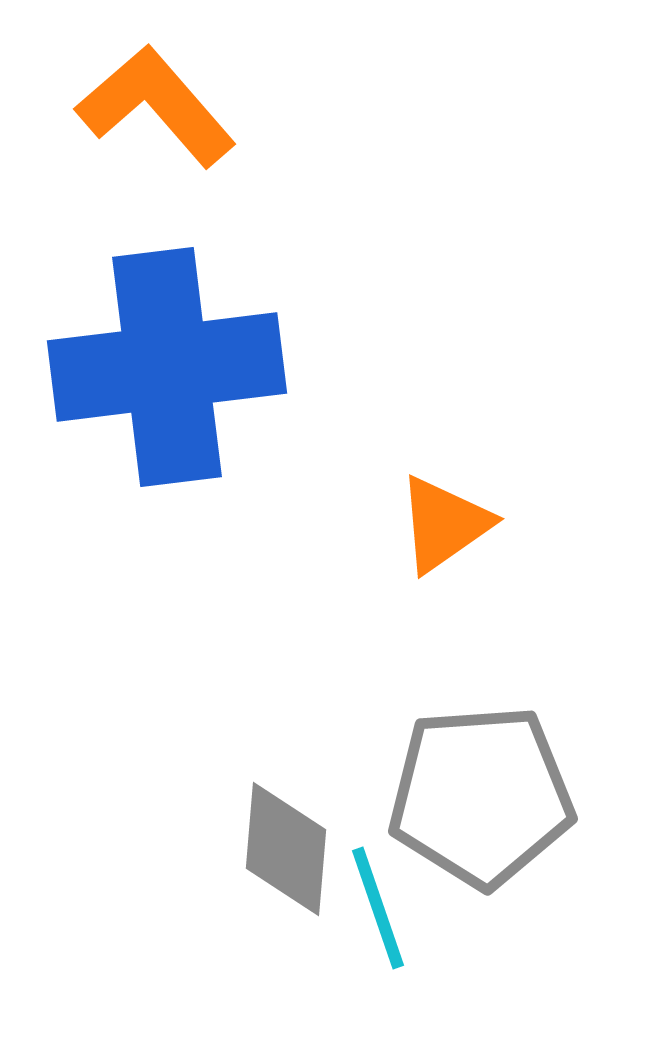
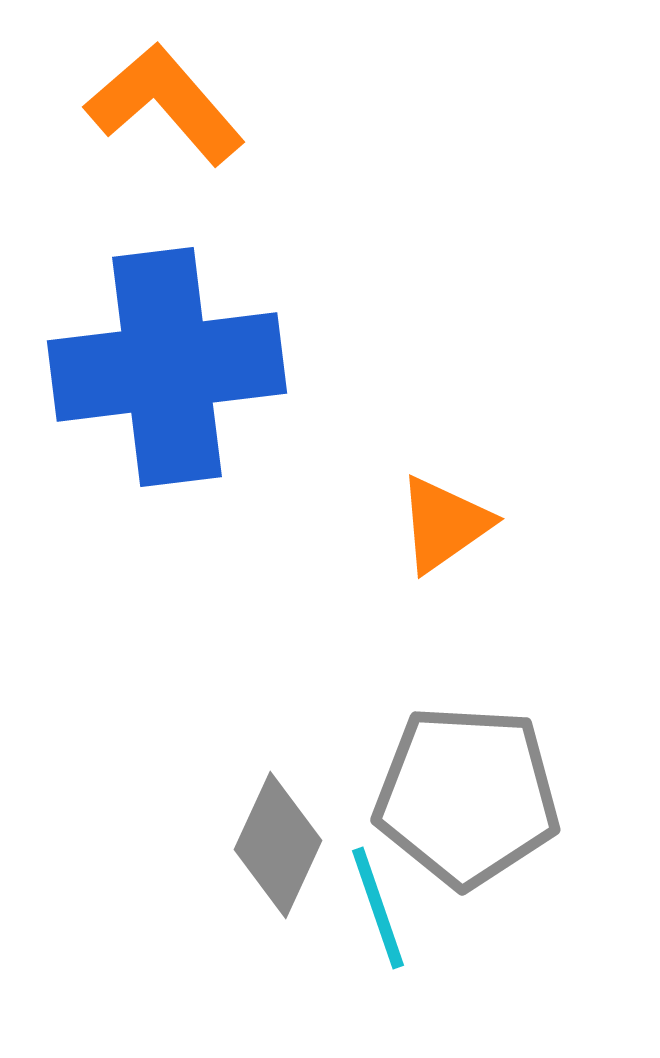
orange L-shape: moved 9 px right, 2 px up
gray pentagon: moved 14 px left; rotated 7 degrees clockwise
gray diamond: moved 8 px left, 4 px up; rotated 20 degrees clockwise
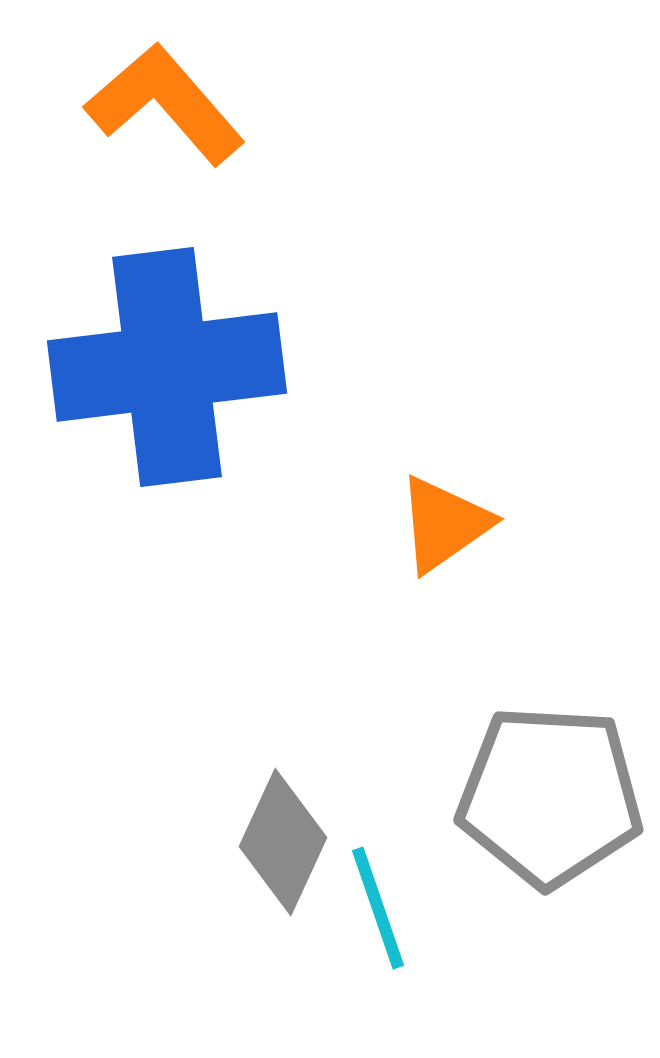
gray pentagon: moved 83 px right
gray diamond: moved 5 px right, 3 px up
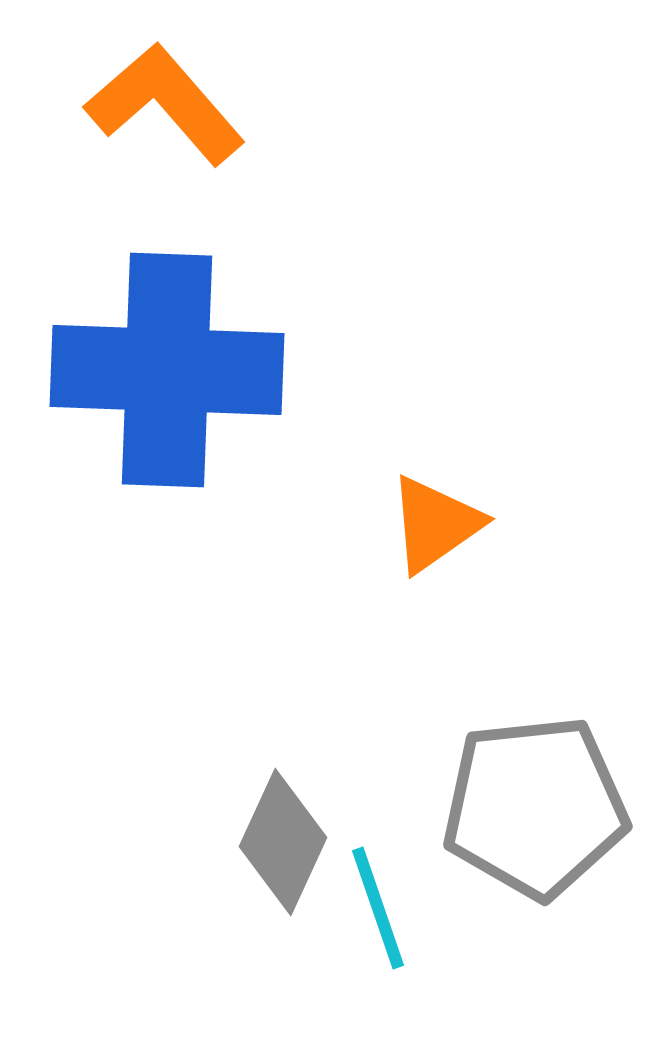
blue cross: moved 3 px down; rotated 9 degrees clockwise
orange triangle: moved 9 px left
gray pentagon: moved 15 px left, 11 px down; rotated 9 degrees counterclockwise
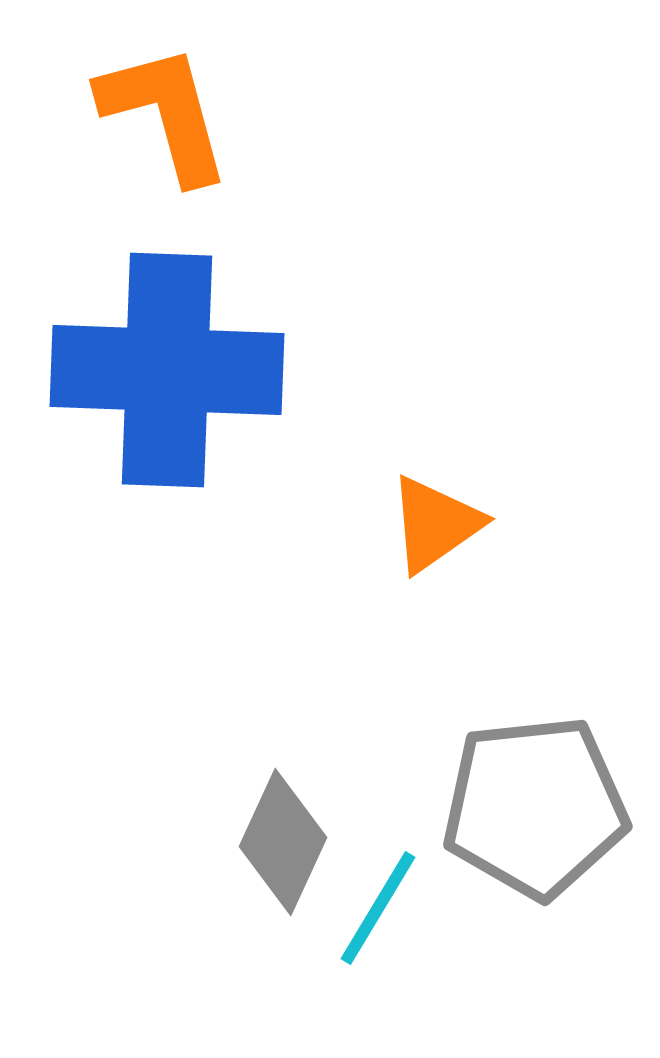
orange L-shape: moved 9 px down; rotated 26 degrees clockwise
cyan line: rotated 50 degrees clockwise
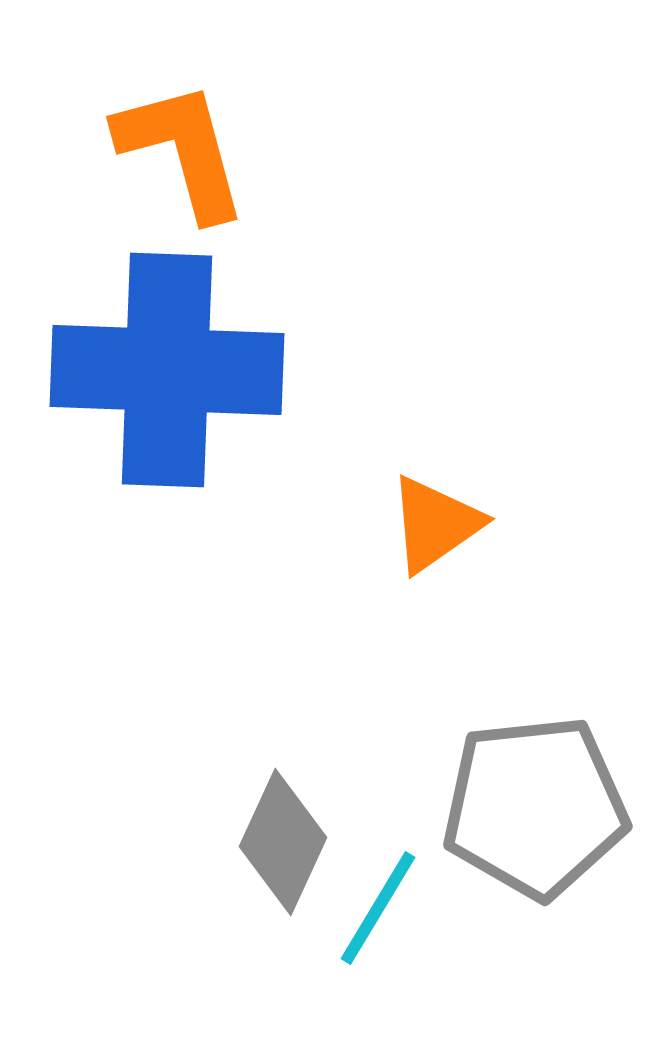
orange L-shape: moved 17 px right, 37 px down
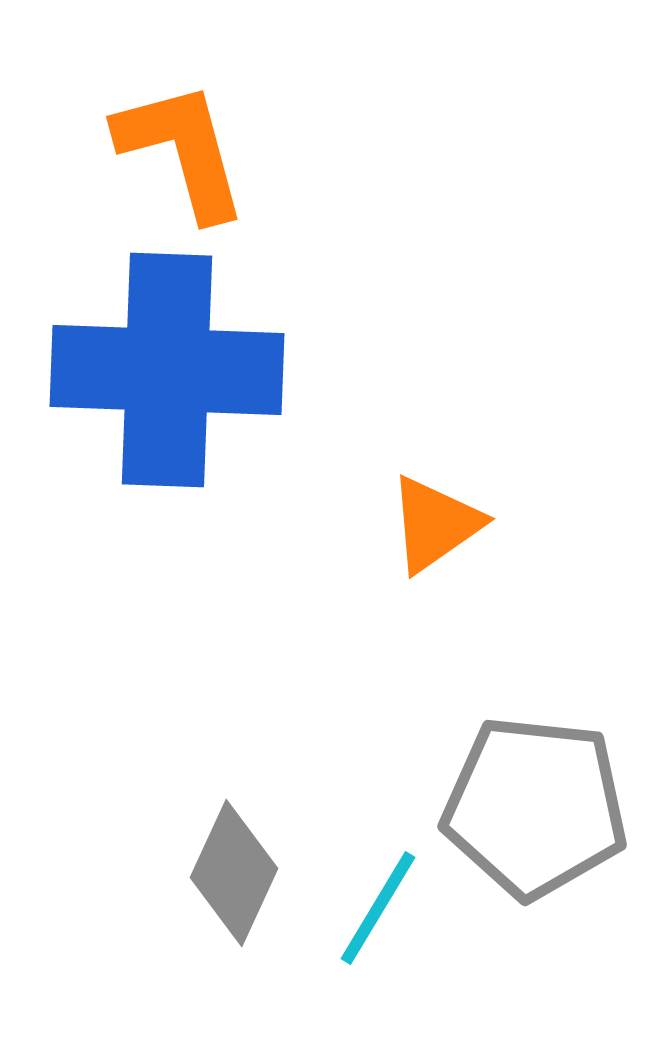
gray pentagon: rotated 12 degrees clockwise
gray diamond: moved 49 px left, 31 px down
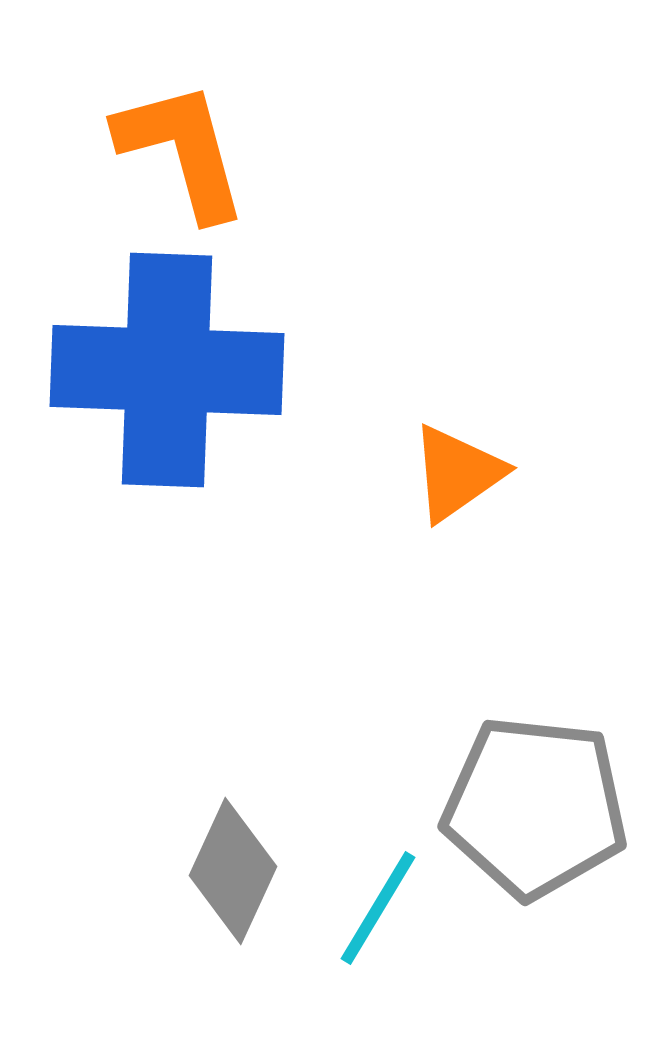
orange triangle: moved 22 px right, 51 px up
gray diamond: moved 1 px left, 2 px up
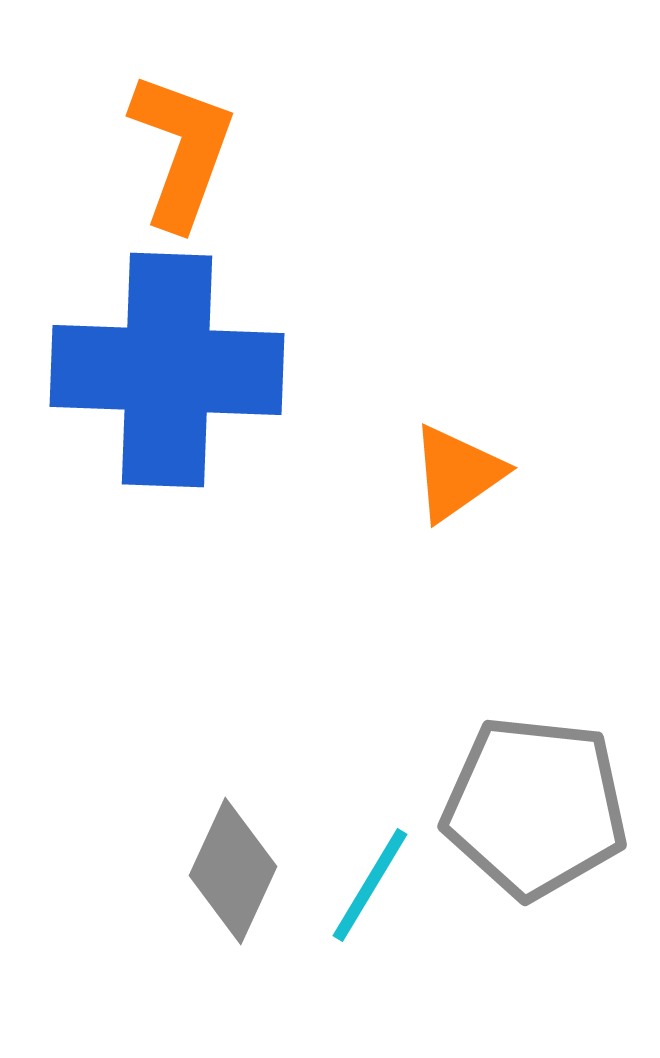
orange L-shape: rotated 35 degrees clockwise
cyan line: moved 8 px left, 23 px up
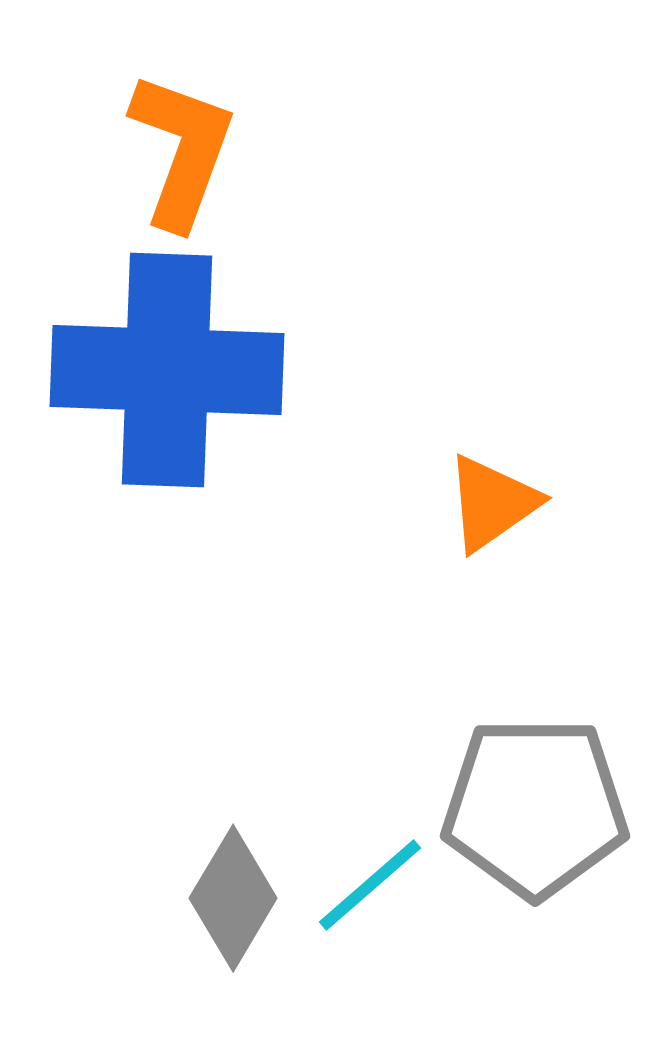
orange triangle: moved 35 px right, 30 px down
gray pentagon: rotated 6 degrees counterclockwise
gray diamond: moved 27 px down; rotated 6 degrees clockwise
cyan line: rotated 18 degrees clockwise
